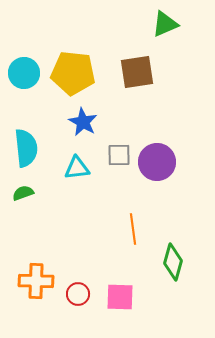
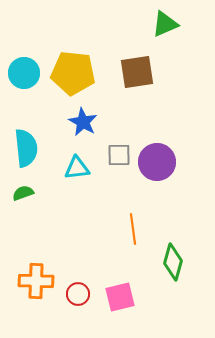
pink square: rotated 16 degrees counterclockwise
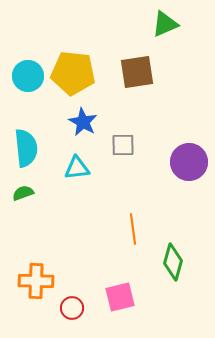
cyan circle: moved 4 px right, 3 px down
gray square: moved 4 px right, 10 px up
purple circle: moved 32 px right
red circle: moved 6 px left, 14 px down
